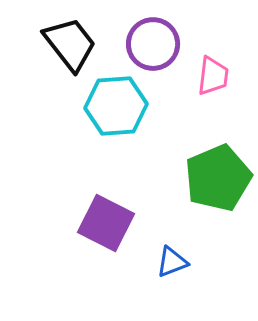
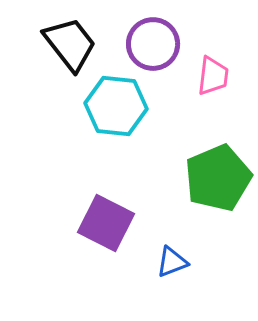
cyan hexagon: rotated 10 degrees clockwise
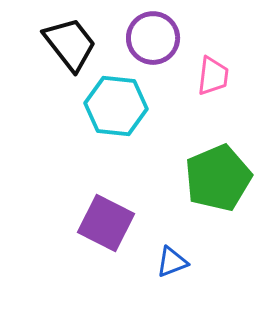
purple circle: moved 6 px up
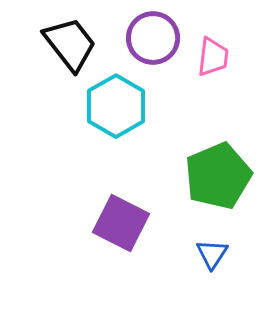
pink trapezoid: moved 19 px up
cyan hexagon: rotated 24 degrees clockwise
green pentagon: moved 2 px up
purple square: moved 15 px right
blue triangle: moved 40 px right, 8 px up; rotated 36 degrees counterclockwise
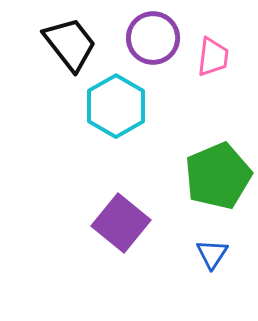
purple square: rotated 12 degrees clockwise
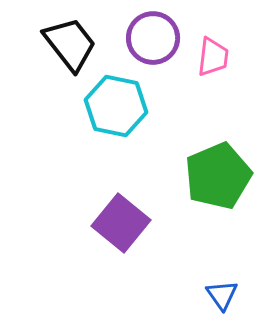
cyan hexagon: rotated 18 degrees counterclockwise
blue triangle: moved 10 px right, 41 px down; rotated 8 degrees counterclockwise
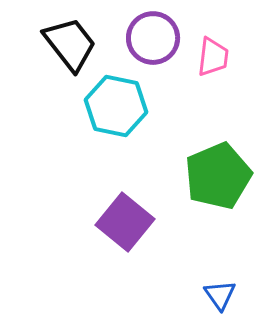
purple square: moved 4 px right, 1 px up
blue triangle: moved 2 px left
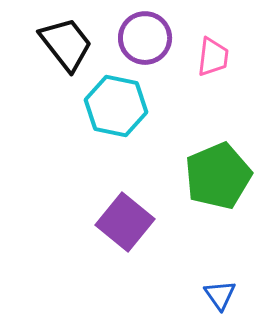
purple circle: moved 8 px left
black trapezoid: moved 4 px left
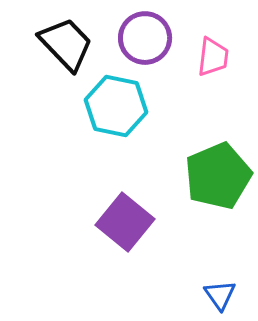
black trapezoid: rotated 6 degrees counterclockwise
